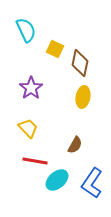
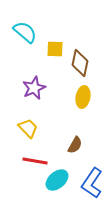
cyan semicircle: moved 1 px left, 2 px down; rotated 25 degrees counterclockwise
yellow square: rotated 24 degrees counterclockwise
purple star: moved 3 px right; rotated 10 degrees clockwise
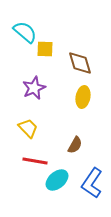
yellow square: moved 10 px left
brown diamond: rotated 28 degrees counterclockwise
